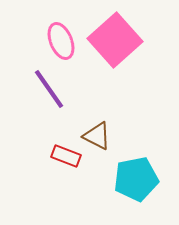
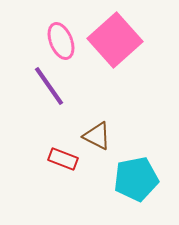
purple line: moved 3 px up
red rectangle: moved 3 px left, 3 px down
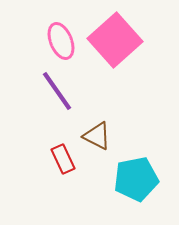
purple line: moved 8 px right, 5 px down
red rectangle: rotated 44 degrees clockwise
